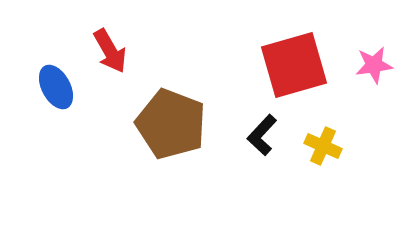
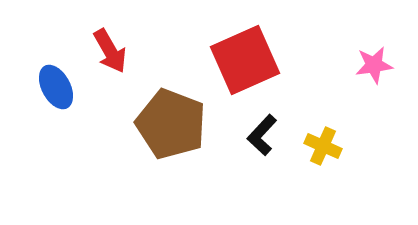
red square: moved 49 px left, 5 px up; rotated 8 degrees counterclockwise
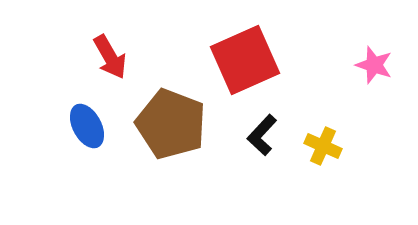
red arrow: moved 6 px down
pink star: rotated 27 degrees clockwise
blue ellipse: moved 31 px right, 39 px down
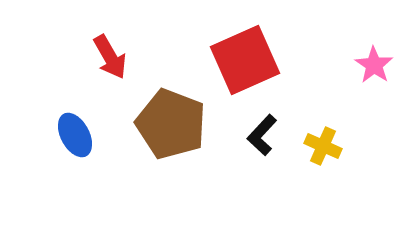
pink star: rotated 15 degrees clockwise
blue ellipse: moved 12 px left, 9 px down
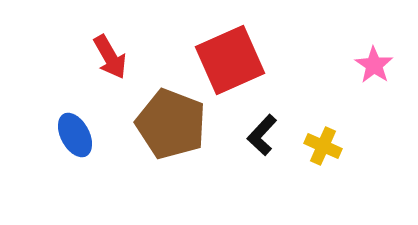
red square: moved 15 px left
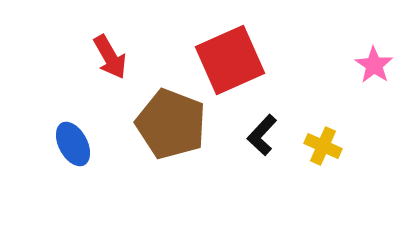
blue ellipse: moved 2 px left, 9 px down
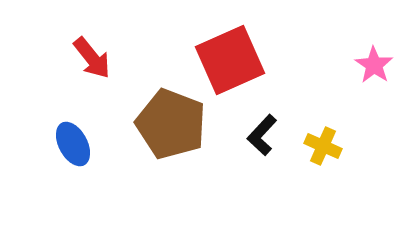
red arrow: moved 18 px left, 1 px down; rotated 9 degrees counterclockwise
